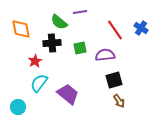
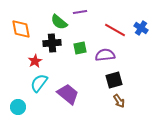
red line: rotated 25 degrees counterclockwise
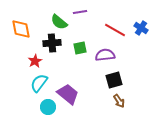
cyan circle: moved 30 px right
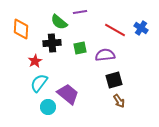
orange diamond: rotated 15 degrees clockwise
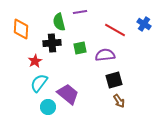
green semicircle: rotated 36 degrees clockwise
blue cross: moved 3 px right, 4 px up
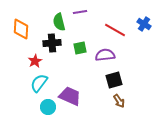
purple trapezoid: moved 2 px right, 2 px down; rotated 15 degrees counterclockwise
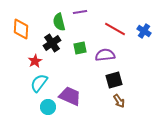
blue cross: moved 7 px down
red line: moved 1 px up
black cross: rotated 30 degrees counterclockwise
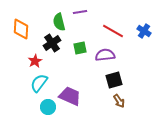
red line: moved 2 px left, 2 px down
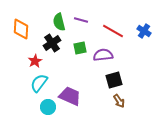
purple line: moved 1 px right, 8 px down; rotated 24 degrees clockwise
purple semicircle: moved 2 px left
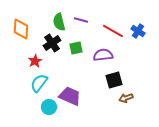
blue cross: moved 6 px left
green square: moved 4 px left
brown arrow: moved 7 px right, 3 px up; rotated 104 degrees clockwise
cyan circle: moved 1 px right
